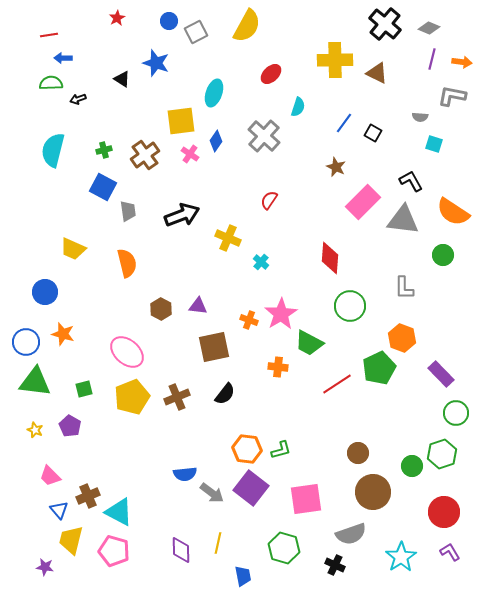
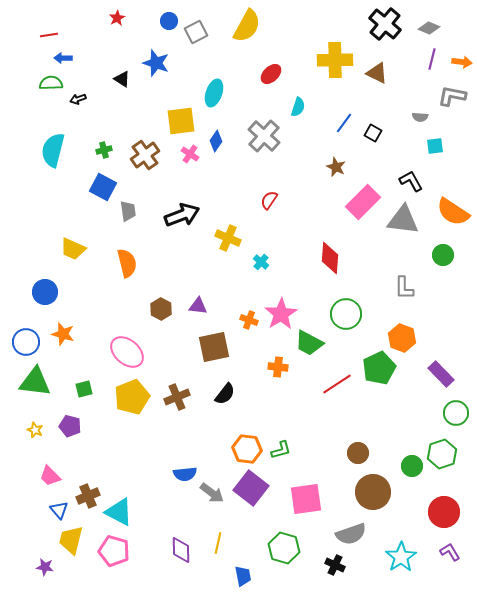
cyan square at (434, 144): moved 1 px right, 2 px down; rotated 24 degrees counterclockwise
green circle at (350, 306): moved 4 px left, 8 px down
purple pentagon at (70, 426): rotated 15 degrees counterclockwise
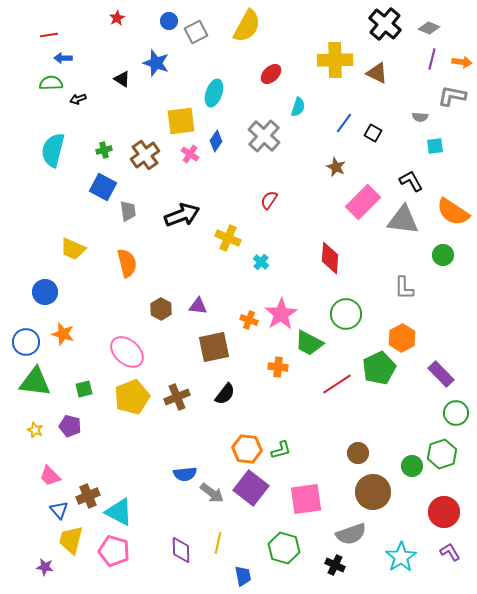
orange hexagon at (402, 338): rotated 12 degrees clockwise
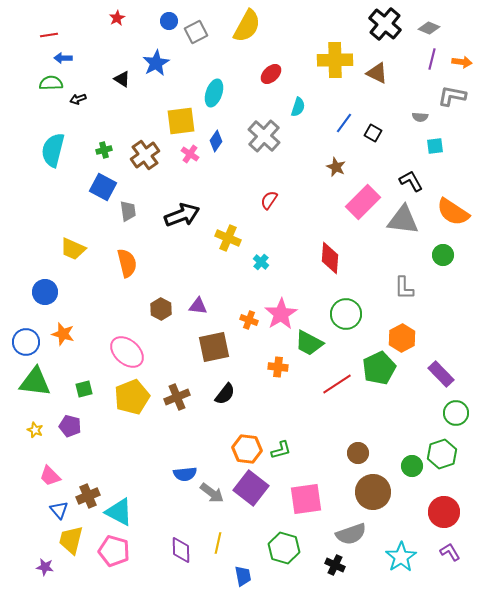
blue star at (156, 63): rotated 24 degrees clockwise
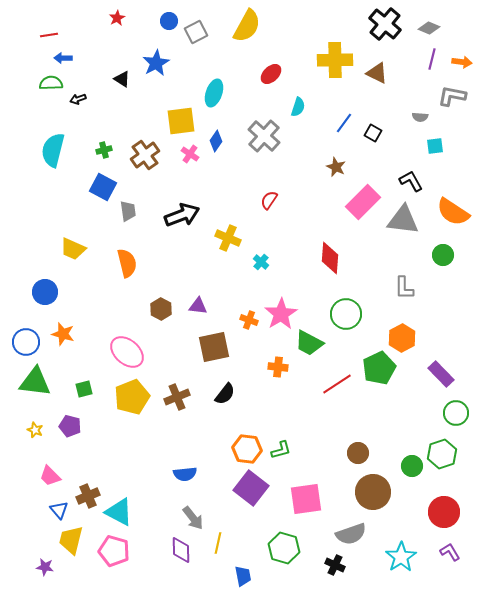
gray arrow at (212, 493): moved 19 px left, 25 px down; rotated 15 degrees clockwise
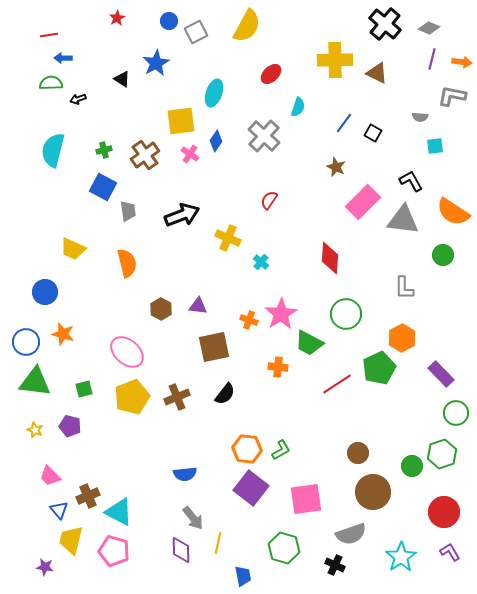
green L-shape at (281, 450): rotated 15 degrees counterclockwise
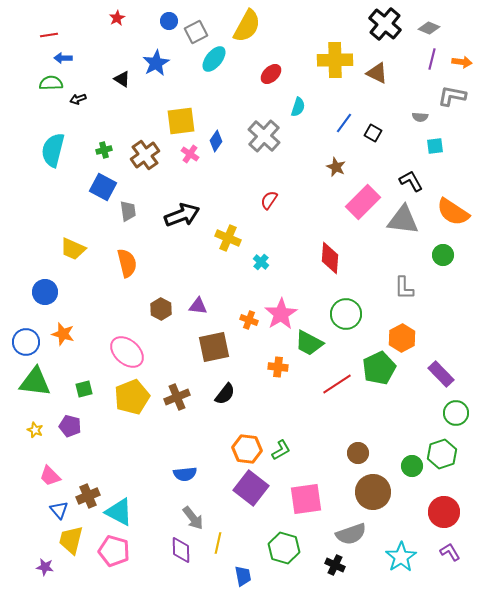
cyan ellipse at (214, 93): moved 34 px up; rotated 20 degrees clockwise
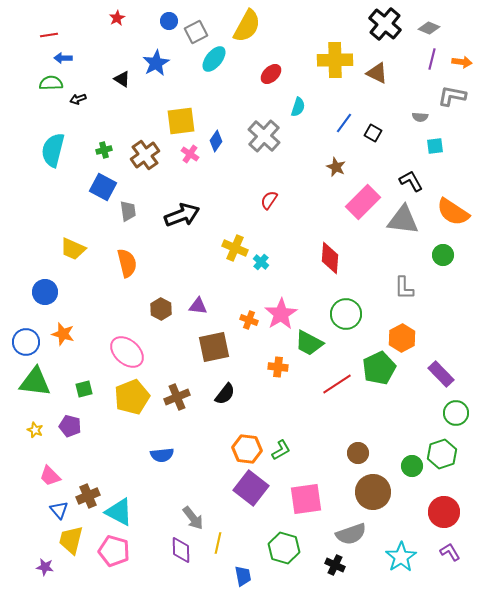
yellow cross at (228, 238): moved 7 px right, 10 px down
blue semicircle at (185, 474): moved 23 px left, 19 px up
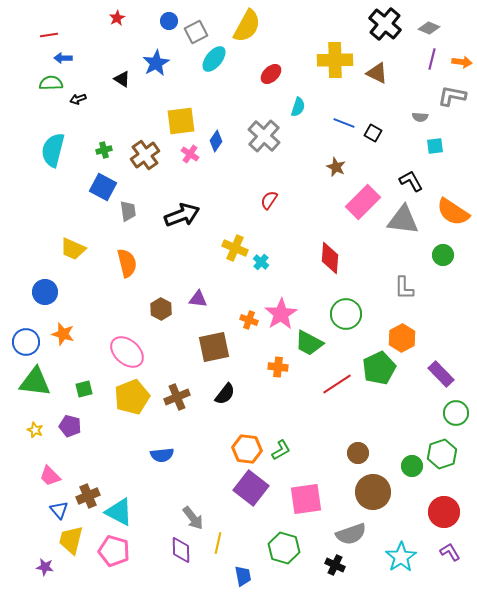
blue line at (344, 123): rotated 75 degrees clockwise
purple triangle at (198, 306): moved 7 px up
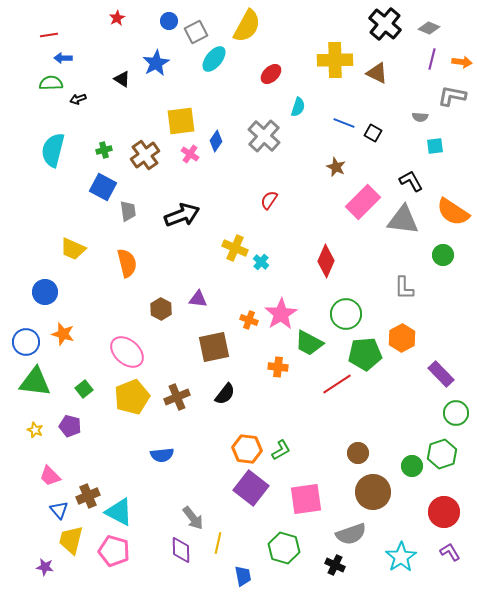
red diamond at (330, 258): moved 4 px left, 3 px down; rotated 20 degrees clockwise
green pentagon at (379, 368): moved 14 px left, 14 px up; rotated 20 degrees clockwise
green square at (84, 389): rotated 24 degrees counterclockwise
